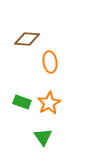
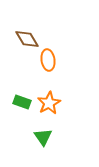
brown diamond: rotated 55 degrees clockwise
orange ellipse: moved 2 px left, 2 px up
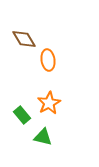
brown diamond: moved 3 px left
green rectangle: moved 13 px down; rotated 30 degrees clockwise
green triangle: rotated 42 degrees counterclockwise
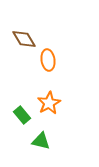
green triangle: moved 2 px left, 4 px down
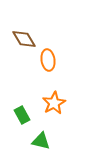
orange star: moved 5 px right
green rectangle: rotated 12 degrees clockwise
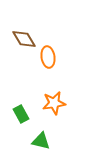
orange ellipse: moved 3 px up
orange star: rotated 20 degrees clockwise
green rectangle: moved 1 px left, 1 px up
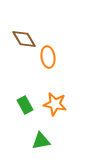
orange star: moved 1 px right, 1 px down; rotated 20 degrees clockwise
green rectangle: moved 4 px right, 9 px up
green triangle: rotated 24 degrees counterclockwise
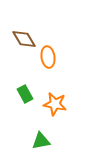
green rectangle: moved 11 px up
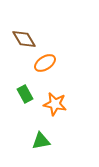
orange ellipse: moved 3 px left, 6 px down; rotated 65 degrees clockwise
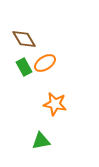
green rectangle: moved 1 px left, 27 px up
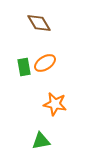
brown diamond: moved 15 px right, 16 px up
green rectangle: rotated 18 degrees clockwise
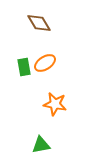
green triangle: moved 4 px down
